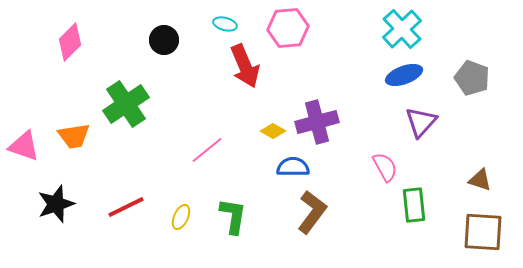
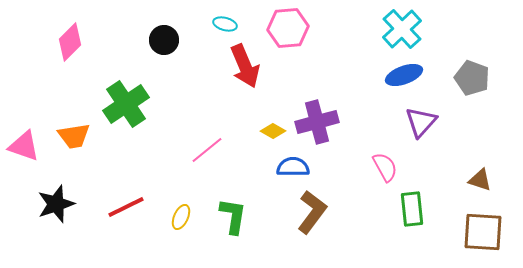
green rectangle: moved 2 px left, 4 px down
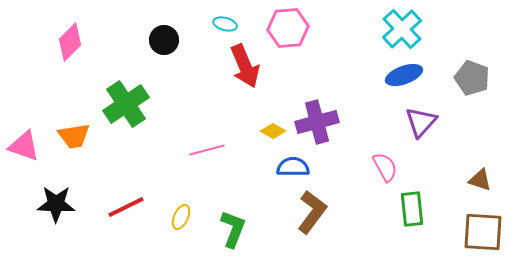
pink line: rotated 24 degrees clockwise
black star: rotated 21 degrees clockwise
green L-shape: moved 13 px down; rotated 12 degrees clockwise
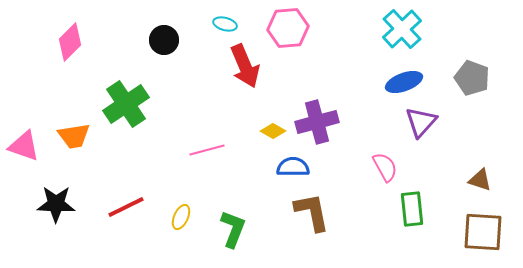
blue ellipse: moved 7 px down
brown L-shape: rotated 48 degrees counterclockwise
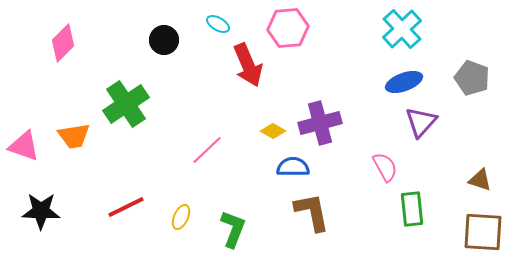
cyan ellipse: moved 7 px left; rotated 15 degrees clockwise
pink diamond: moved 7 px left, 1 px down
red arrow: moved 3 px right, 1 px up
purple cross: moved 3 px right, 1 px down
pink line: rotated 28 degrees counterclockwise
black star: moved 15 px left, 7 px down
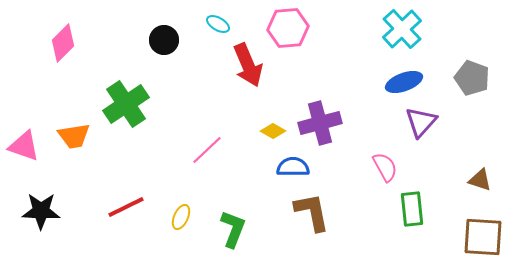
brown square: moved 5 px down
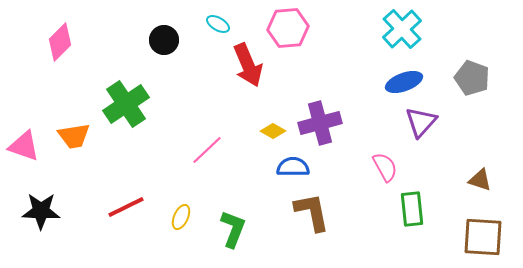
pink diamond: moved 3 px left, 1 px up
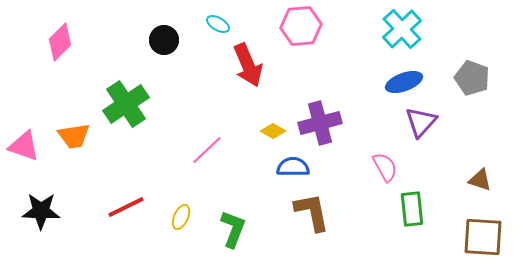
pink hexagon: moved 13 px right, 2 px up
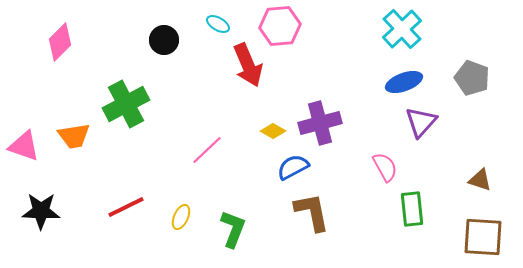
pink hexagon: moved 21 px left
green cross: rotated 6 degrees clockwise
blue semicircle: rotated 28 degrees counterclockwise
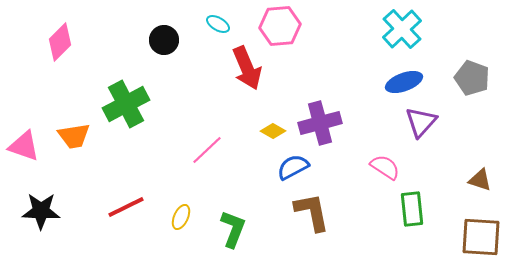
red arrow: moved 1 px left, 3 px down
pink semicircle: rotated 28 degrees counterclockwise
brown square: moved 2 px left
